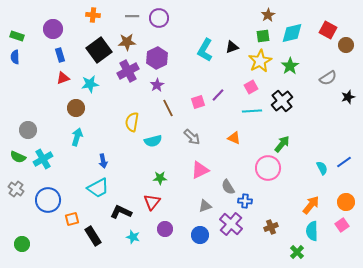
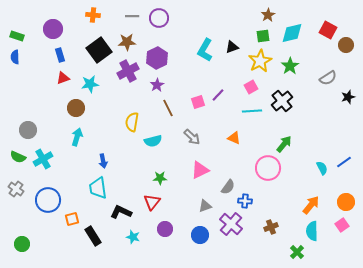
green arrow at (282, 144): moved 2 px right
gray semicircle at (228, 187): rotated 112 degrees counterclockwise
cyan trapezoid at (98, 188): rotated 110 degrees clockwise
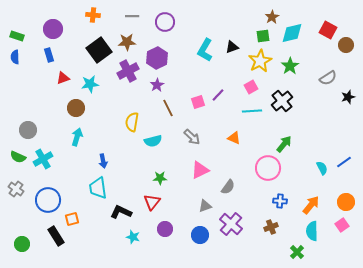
brown star at (268, 15): moved 4 px right, 2 px down
purple circle at (159, 18): moved 6 px right, 4 px down
blue rectangle at (60, 55): moved 11 px left
blue cross at (245, 201): moved 35 px right
black rectangle at (93, 236): moved 37 px left
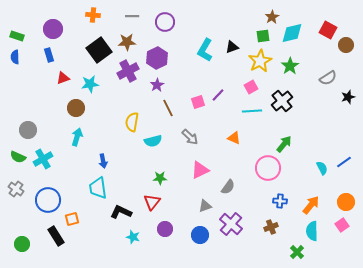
gray arrow at (192, 137): moved 2 px left
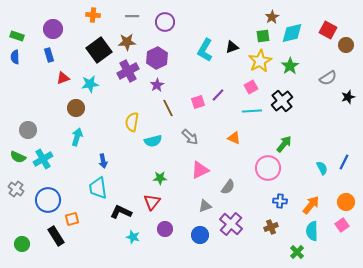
blue line at (344, 162): rotated 28 degrees counterclockwise
